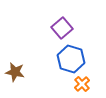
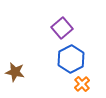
blue hexagon: rotated 16 degrees clockwise
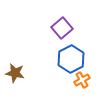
brown star: moved 1 px down
orange cross: moved 4 px up; rotated 14 degrees clockwise
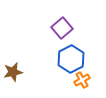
brown star: moved 2 px left, 1 px up; rotated 24 degrees counterclockwise
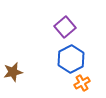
purple square: moved 3 px right, 1 px up
orange cross: moved 3 px down
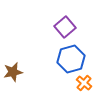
blue hexagon: rotated 12 degrees clockwise
orange cross: moved 2 px right; rotated 21 degrees counterclockwise
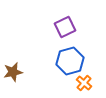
purple square: rotated 15 degrees clockwise
blue hexagon: moved 1 px left, 2 px down
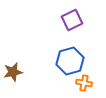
purple square: moved 7 px right, 7 px up
orange cross: rotated 28 degrees counterclockwise
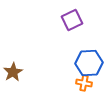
blue hexagon: moved 19 px right, 2 px down; rotated 12 degrees clockwise
brown star: rotated 18 degrees counterclockwise
